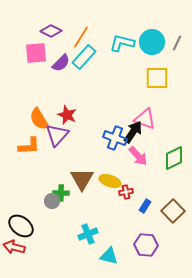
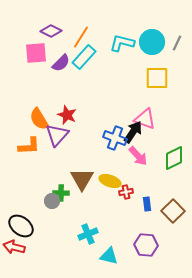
blue rectangle: moved 2 px right, 2 px up; rotated 40 degrees counterclockwise
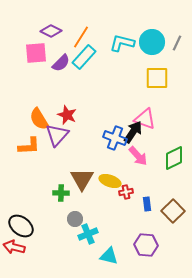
gray circle: moved 23 px right, 18 px down
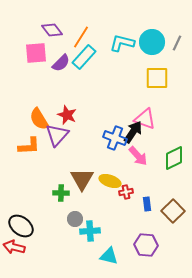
purple diamond: moved 1 px right, 1 px up; rotated 25 degrees clockwise
cyan cross: moved 2 px right, 3 px up; rotated 18 degrees clockwise
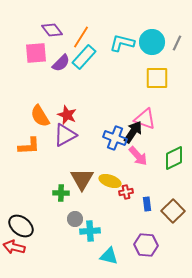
orange semicircle: moved 1 px right, 3 px up
purple triangle: moved 8 px right; rotated 20 degrees clockwise
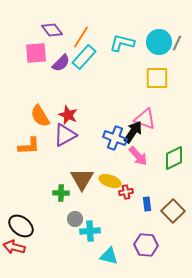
cyan circle: moved 7 px right
red star: moved 1 px right
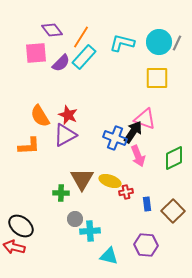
pink arrow: rotated 20 degrees clockwise
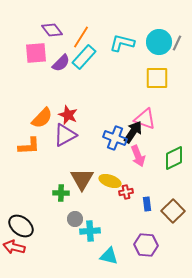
orange semicircle: moved 2 px right, 2 px down; rotated 105 degrees counterclockwise
